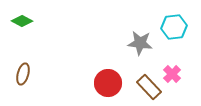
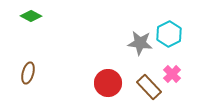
green diamond: moved 9 px right, 5 px up
cyan hexagon: moved 5 px left, 7 px down; rotated 20 degrees counterclockwise
brown ellipse: moved 5 px right, 1 px up
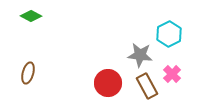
gray star: moved 12 px down
brown rectangle: moved 2 px left, 1 px up; rotated 15 degrees clockwise
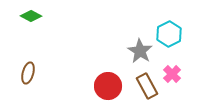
gray star: moved 4 px up; rotated 25 degrees clockwise
red circle: moved 3 px down
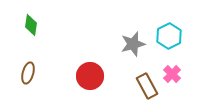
green diamond: moved 9 px down; rotated 70 degrees clockwise
cyan hexagon: moved 2 px down
gray star: moved 7 px left, 7 px up; rotated 25 degrees clockwise
red circle: moved 18 px left, 10 px up
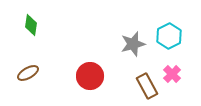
brown ellipse: rotated 45 degrees clockwise
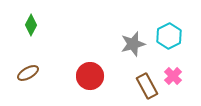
green diamond: rotated 20 degrees clockwise
pink cross: moved 1 px right, 2 px down
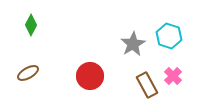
cyan hexagon: rotated 15 degrees counterclockwise
gray star: rotated 15 degrees counterclockwise
brown rectangle: moved 1 px up
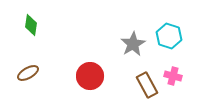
green diamond: rotated 20 degrees counterclockwise
pink cross: rotated 30 degrees counterclockwise
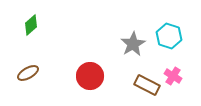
green diamond: rotated 40 degrees clockwise
pink cross: rotated 18 degrees clockwise
brown rectangle: rotated 35 degrees counterclockwise
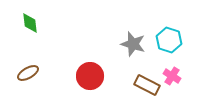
green diamond: moved 1 px left, 2 px up; rotated 55 degrees counterclockwise
cyan hexagon: moved 4 px down
gray star: rotated 25 degrees counterclockwise
pink cross: moved 1 px left
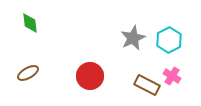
cyan hexagon: rotated 15 degrees clockwise
gray star: moved 6 px up; rotated 30 degrees clockwise
